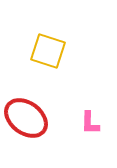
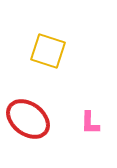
red ellipse: moved 2 px right, 1 px down
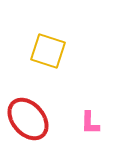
red ellipse: rotated 12 degrees clockwise
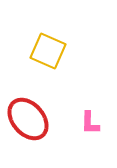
yellow square: rotated 6 degrees clockwise
